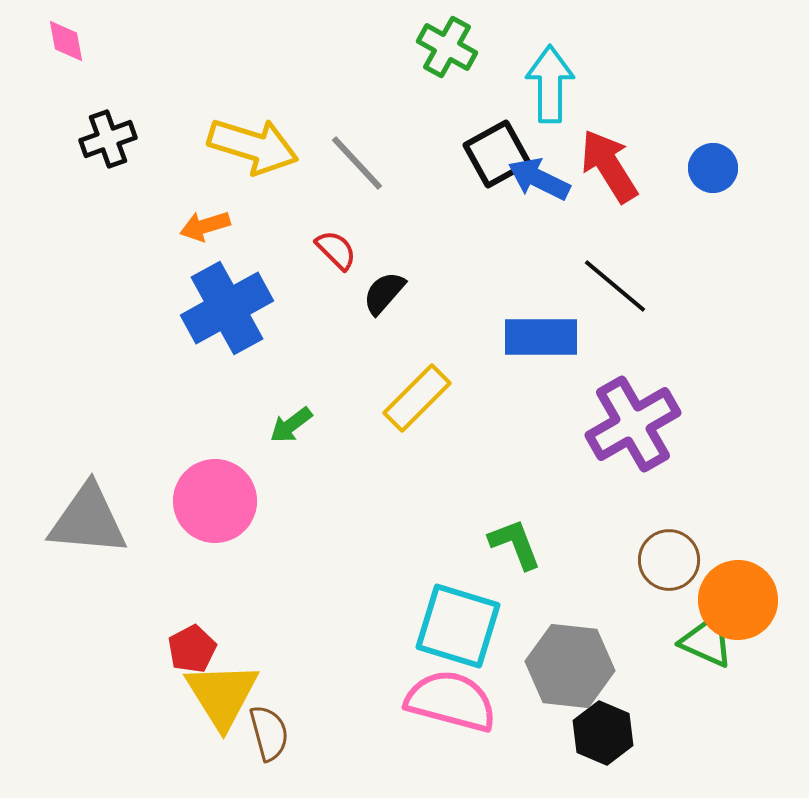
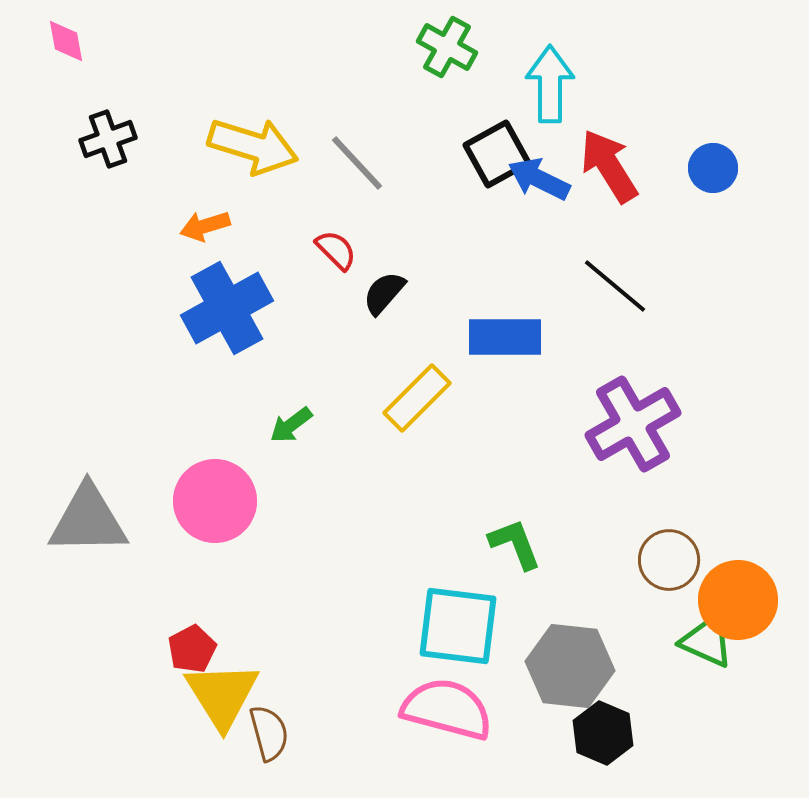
blue rectangle: moved 36 px left
gray triangle: rotated 6 degrees counterclockwise
cyan square: rotated 10 degrees counterclockwise
pink semicircle: moved 4 px left, 8 px down
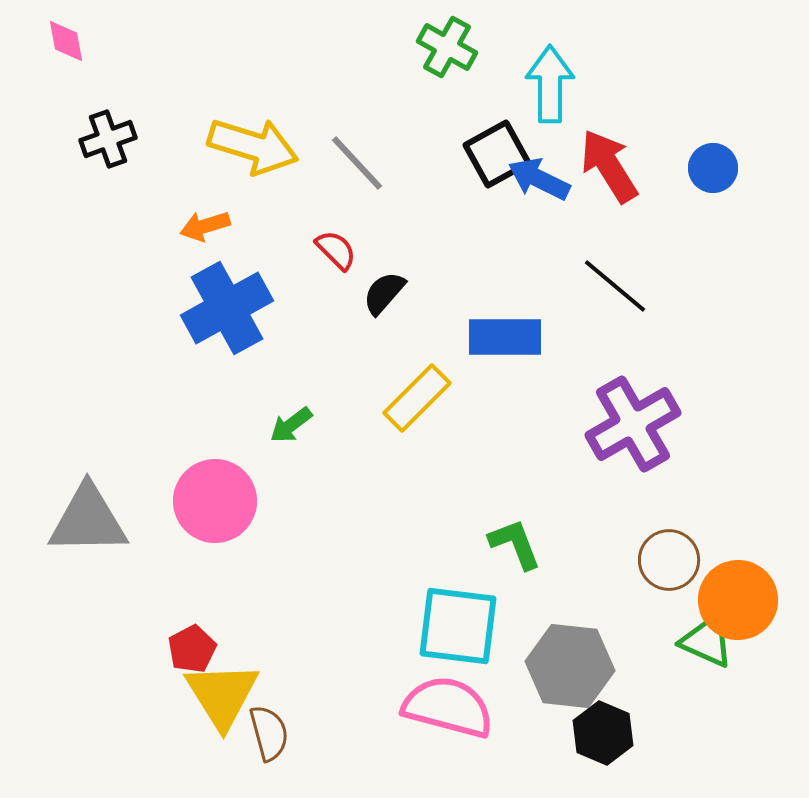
pink semicircle: moved 1 px right, 2 px up
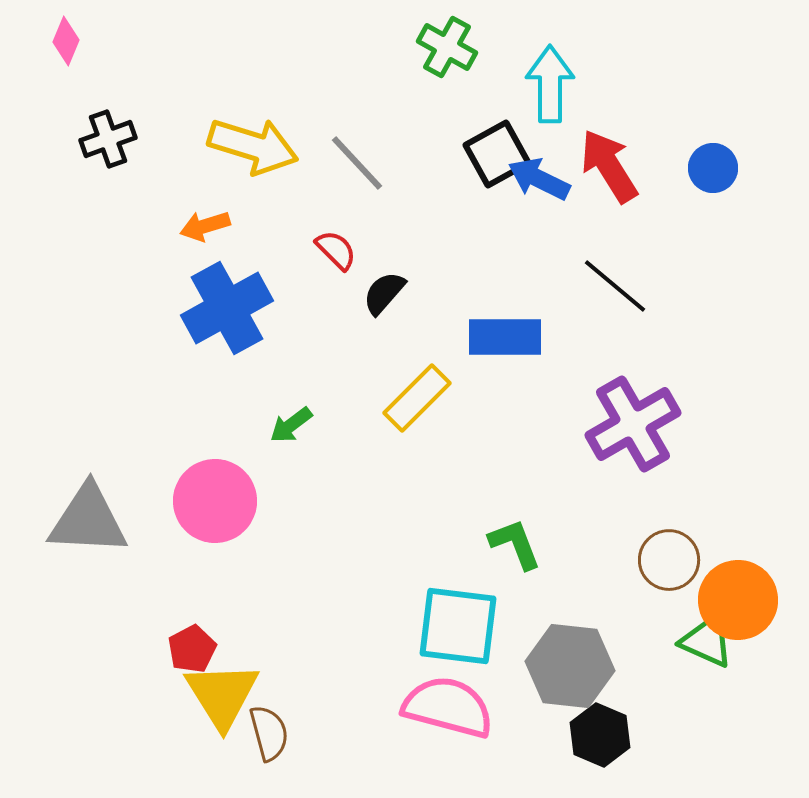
pink diamond: rotated 33 degrees clockwise
gray triangle: rotated 4 degrees clockwise
black hexagon: moved 3 px left, 2 px down
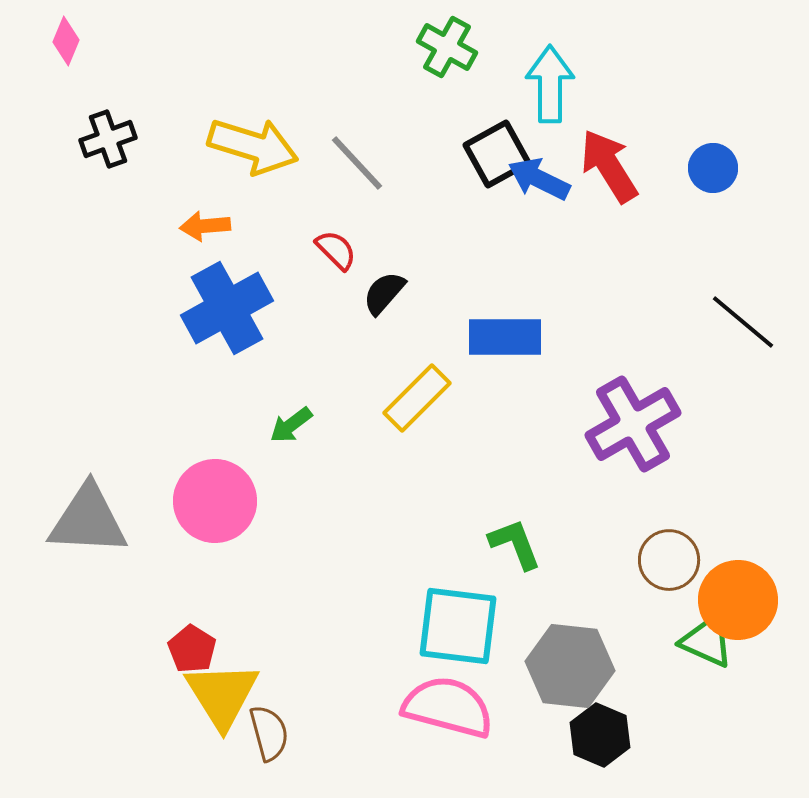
orange arrow: rotated 12 degrees clockwise
black line: moved 128 px right, 36 px down
red pentagon: rotated 12 degrees counterclockwise
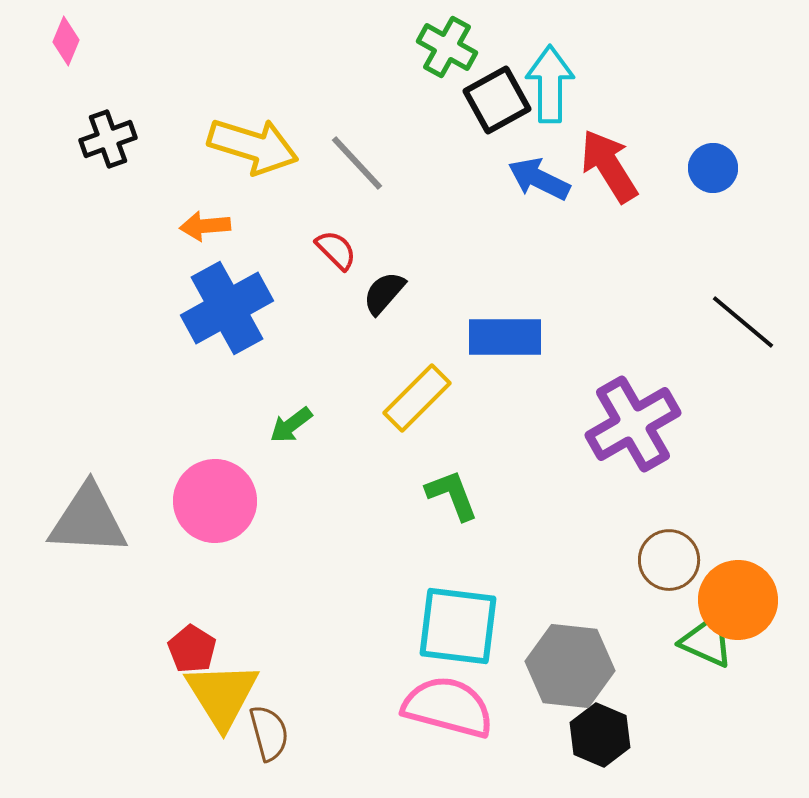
black square: moved 54 px up
green L-shape: moved 63 px left, 49 px up
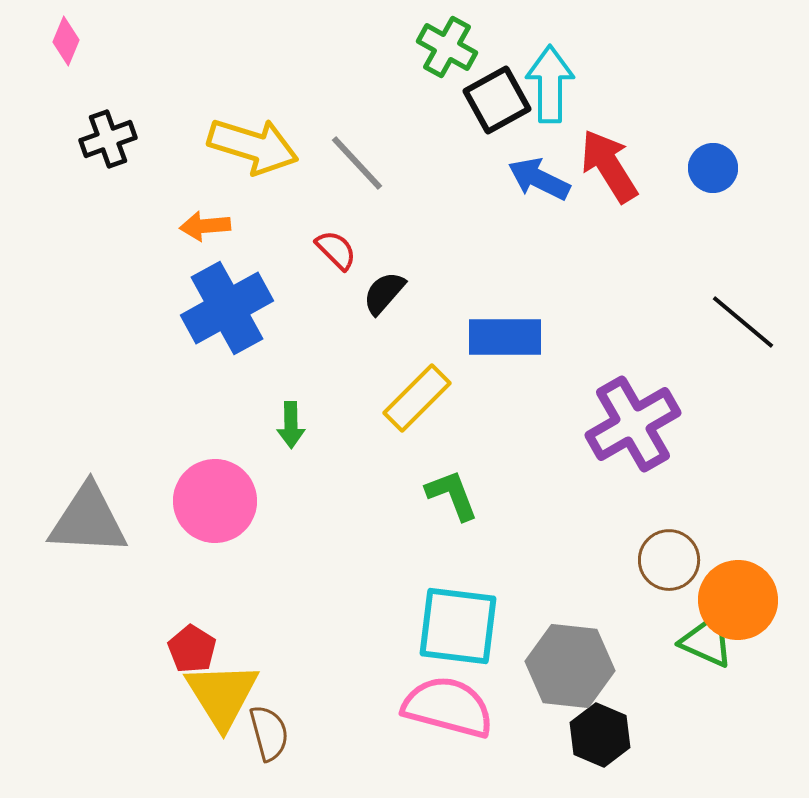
green arrow: rotated 54 degrees counterclockwise
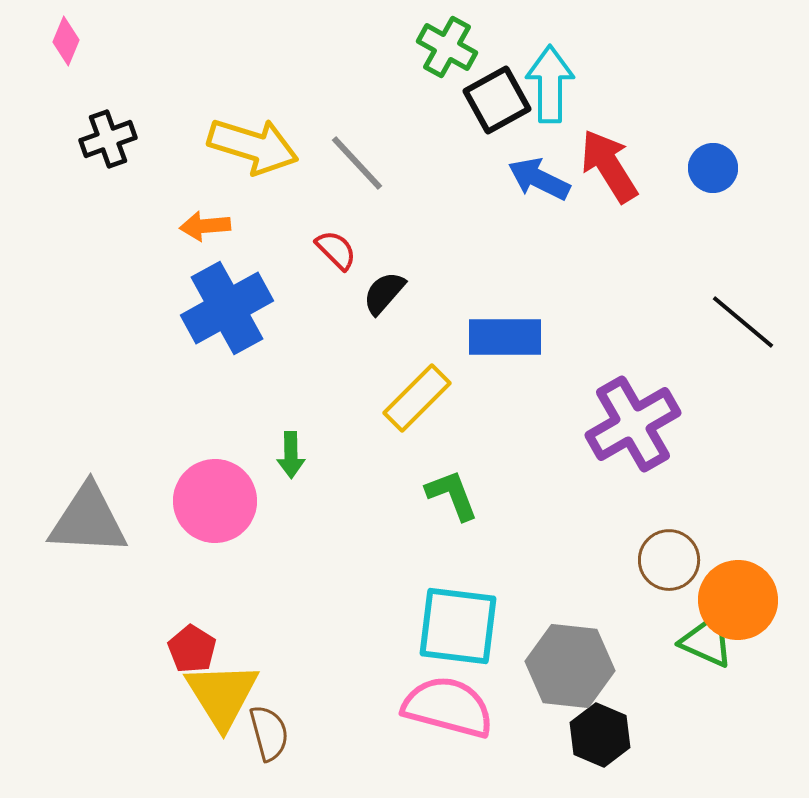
green arrow: moved 30 px down
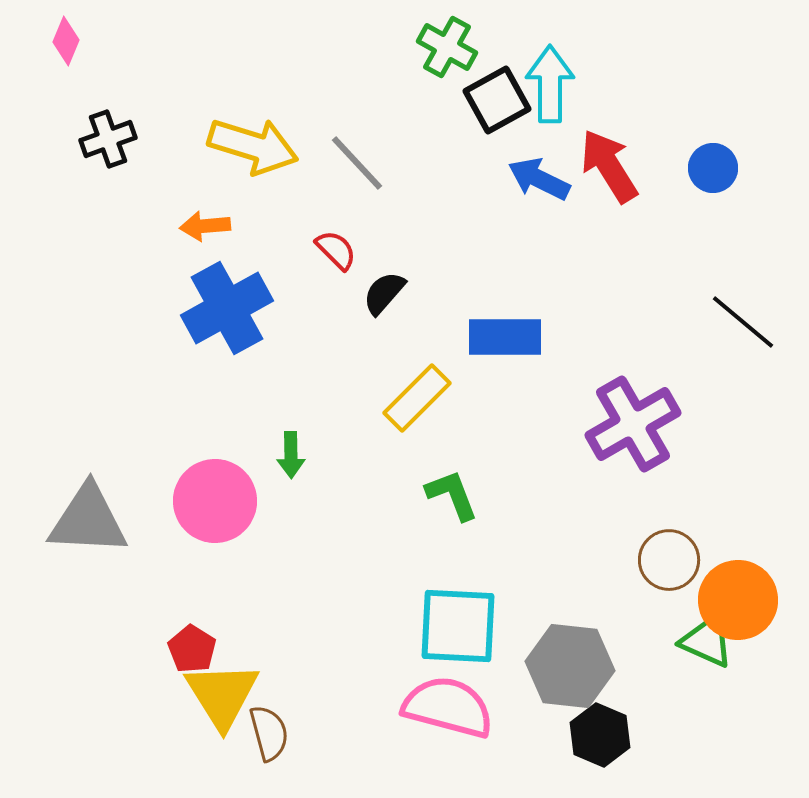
cyan square: rotated 4 degrees counterclockwise
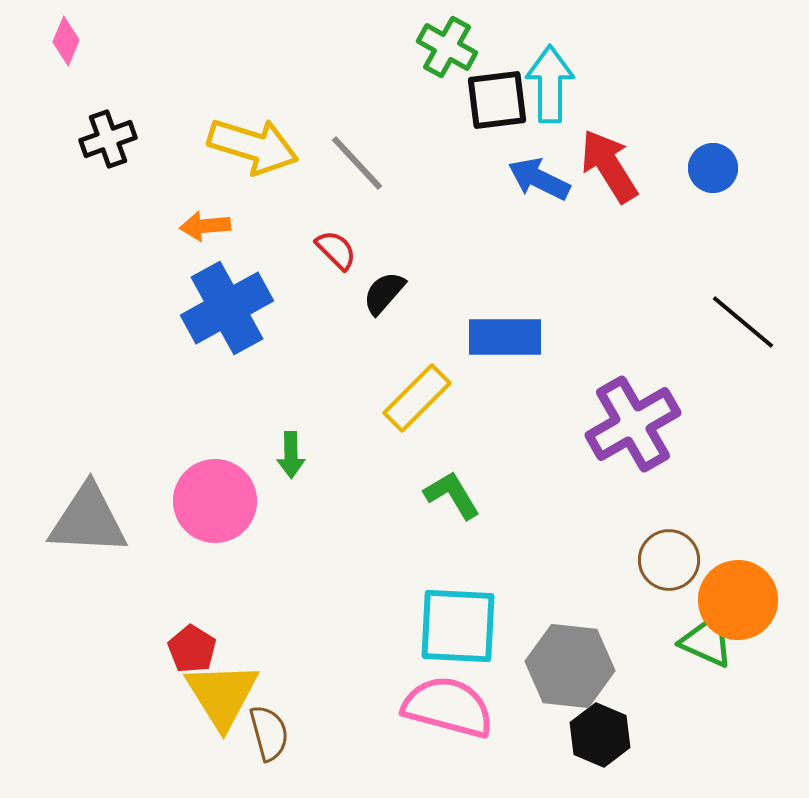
black square: rotated 22 degrees clockwise
green L-shape: rotated 10 degrees counterclockwise
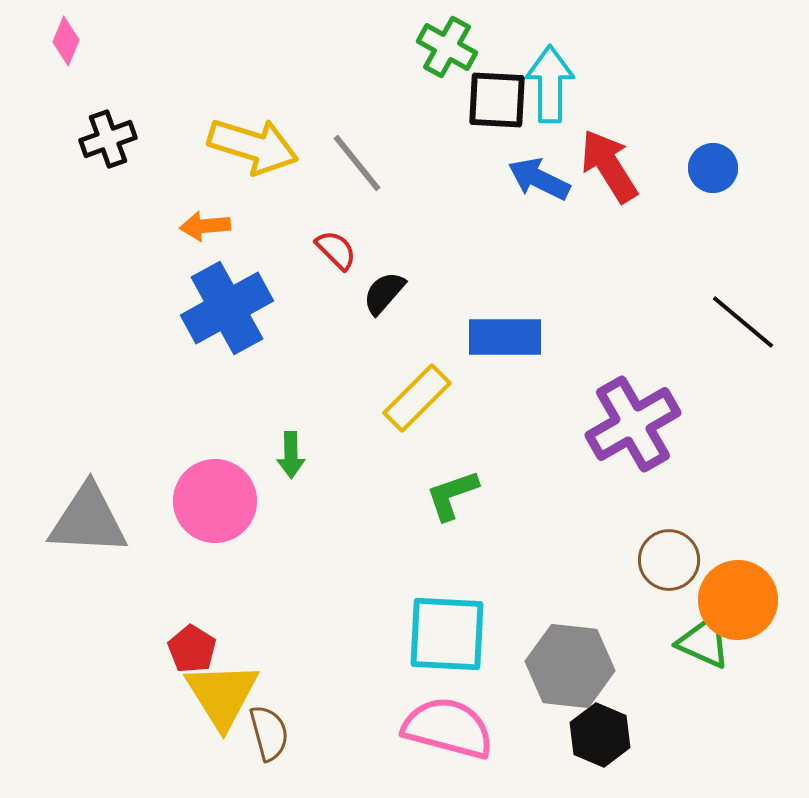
black square: rotated 10 degrees clockwise
gray line: rotated 4 degrees clockwise
green L-shape: rotated 78 degrees counterclockwise
cyan square: moved 11 px left, 8 px down
green triangle: moved 3 px left, 1 px down
pink semicircle: moved 21 px down
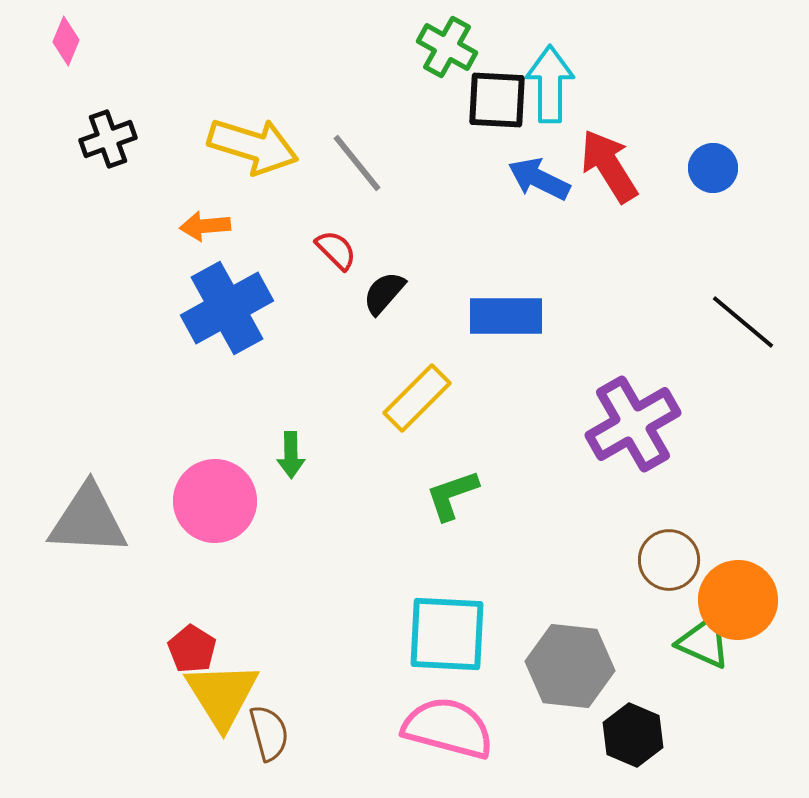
blue rectangle: moved 1 px right, 21 px up
black hexagon: moved 33 px right
